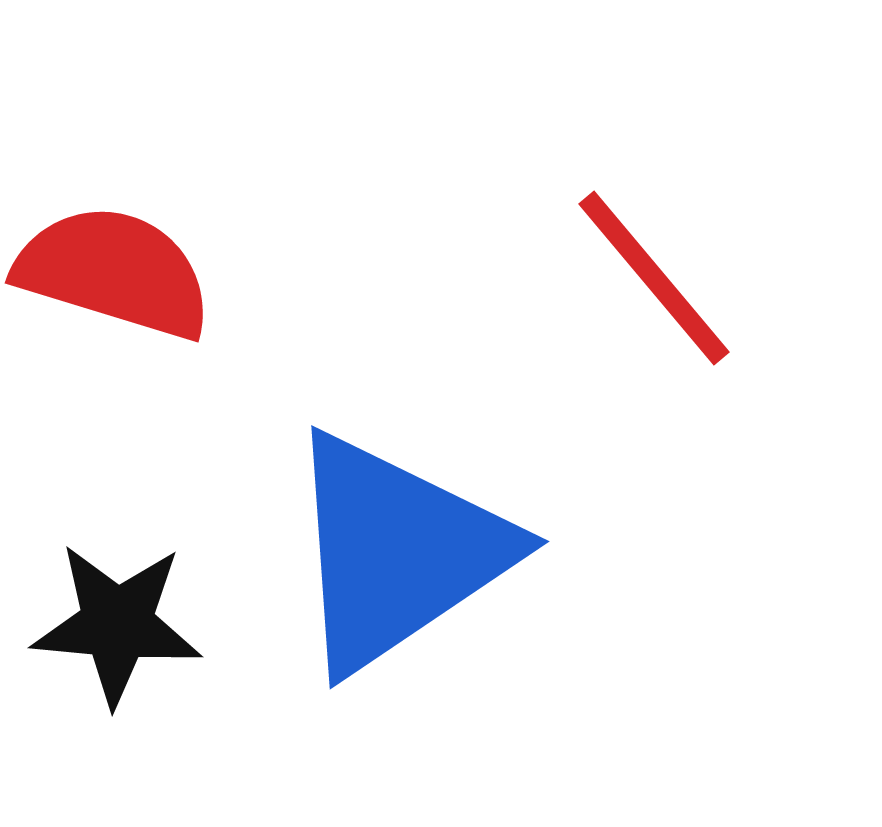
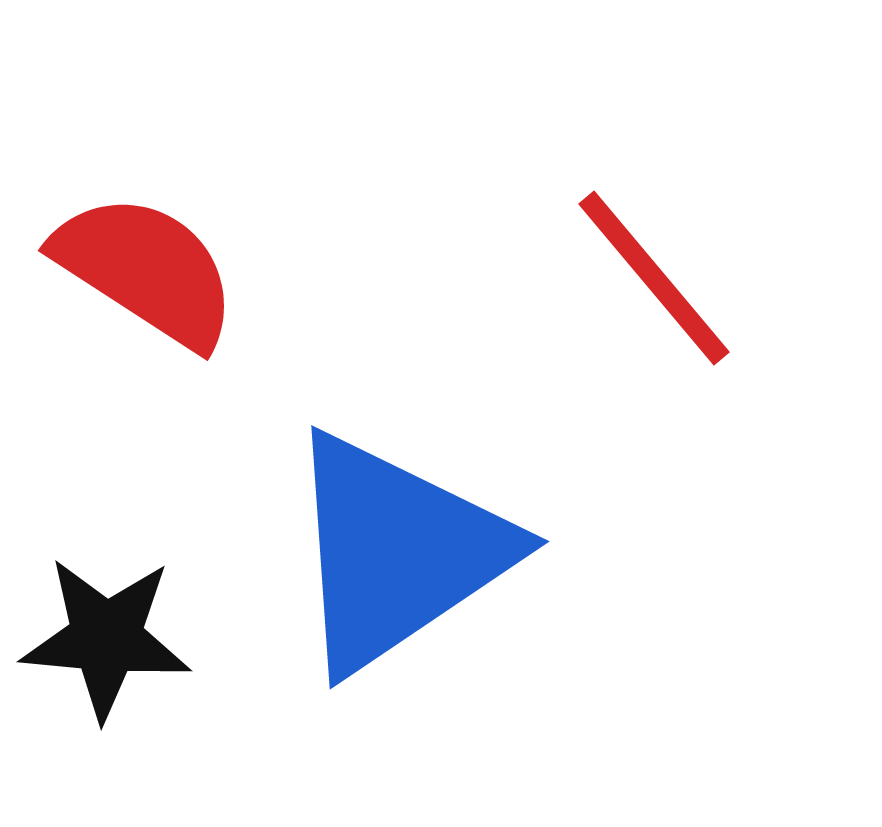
red semicircle: moved 32 px right, 2 px up; rotated 16 degrees clockwise
black star: moved 11 px left, 14 px down
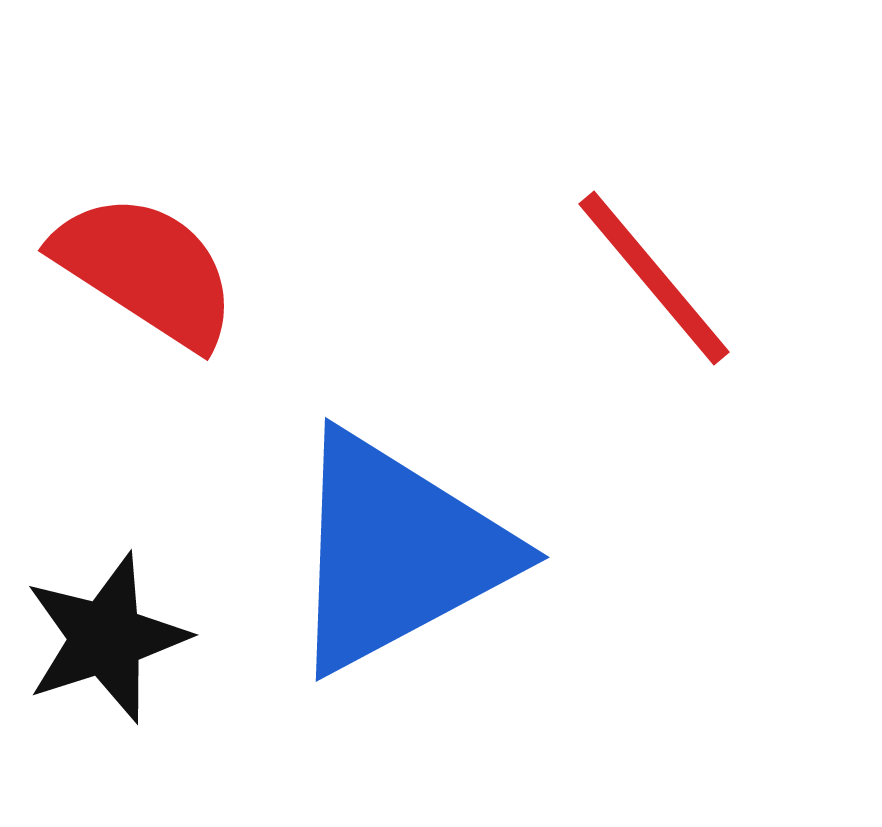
blue triangle: rotated 6 degrees clockwise
black star: rotated 23 degrees counterclockwise
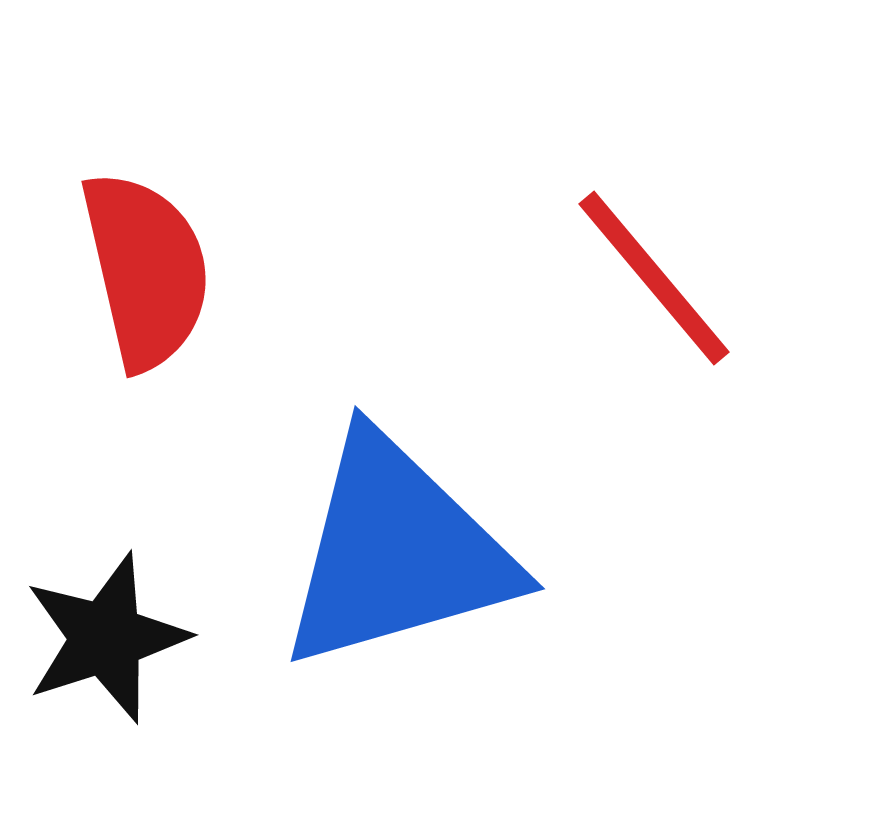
red semicircle: rotated 44 degrees clockwise
blue triangle: rotated 12 degrees clockwise
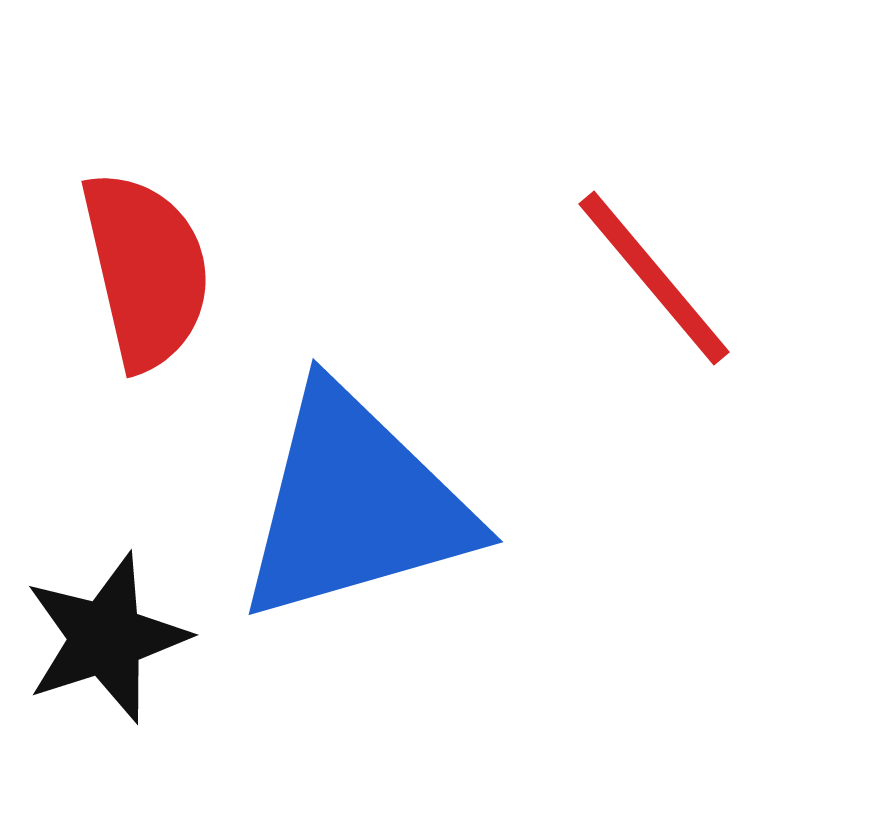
blue triangle: moved 42 px left, 47 px up
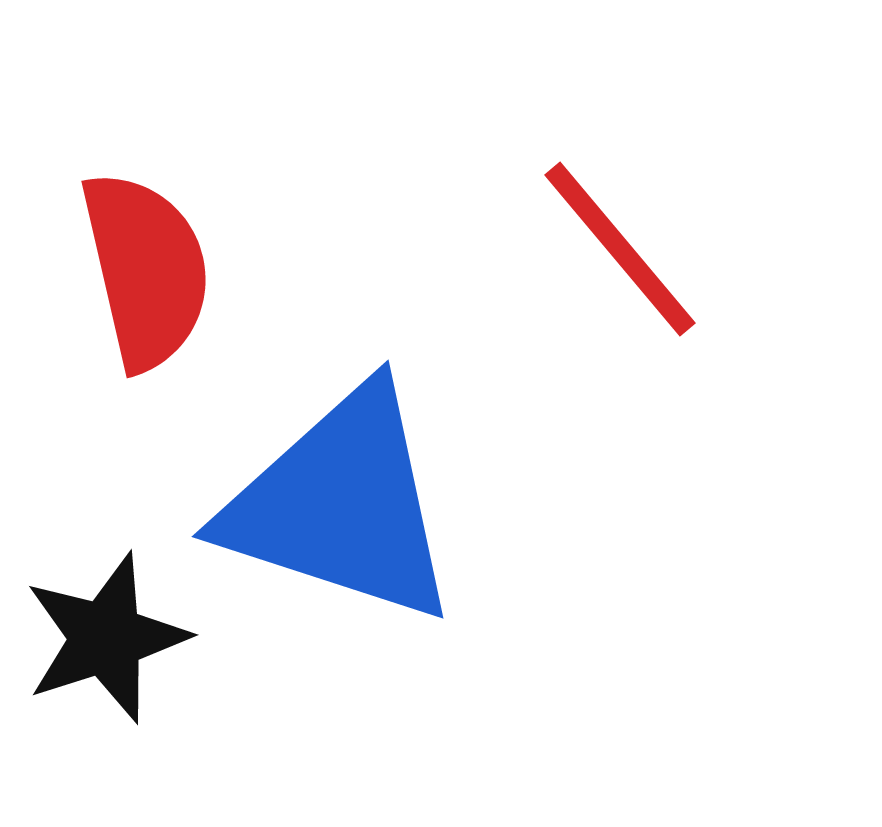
red line: moved 34 px left, 29 px up
blue triangle: moved 14 px left; rotated 34 degrees clockwise
